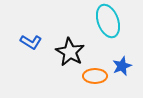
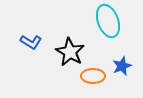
orange ellipse: moved 2 px left
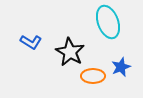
cyan ellipse: moved 1 px down
blue star: moved 1 px left, 1 px down
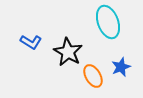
black star: moved 2 px left
orange ellipse: rotated 60 degrees clockwise
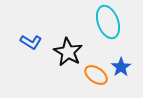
blue star: rotated 12 degrees counterclockwise
orange ellipse: moved 3 px right, 1 px up; rotated 25 degrees counterclockwise
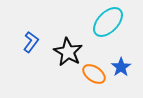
cyan ellipse: rotated 64 degrees clockwise
blue L-shape: rotated 85 degrees counterclockwise
orange ellipse: moved 2 px left, 1 px up
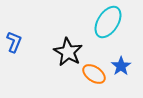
cyan ellipse: rotated 12 degrees counterclockwise
blue L-shape: moved 17 px left; rotated 15 degrees counterclockwise
blue star: moved 1 px up
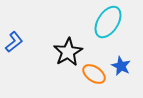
blue L-shape: rotated 30 degrees clockwise
black star: rotated 12 degrees clockwise
blue star: rotated 12 degrees counterclockwise
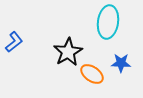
cyan ellipse: rotated 24 degrees counterclockwise
blue star: moved 3 px up; rotated 24 degrees counterclockwise
orange ellipse: moved 2 px left
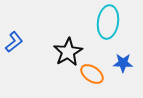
blue star: moved 2 px right
